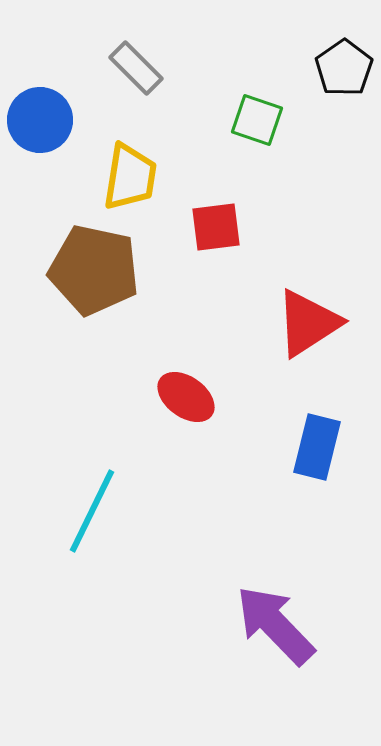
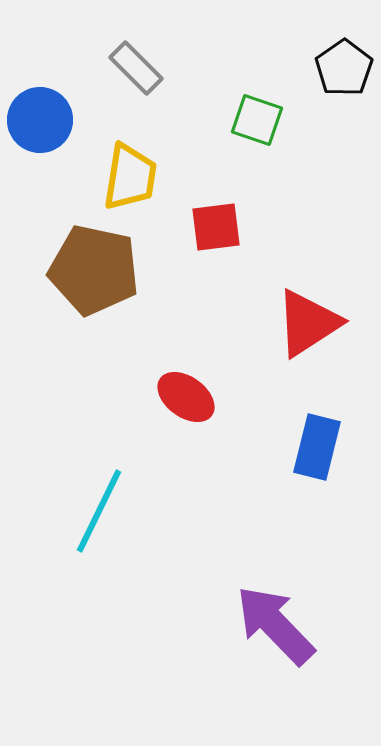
cyan line: moved 7 px right
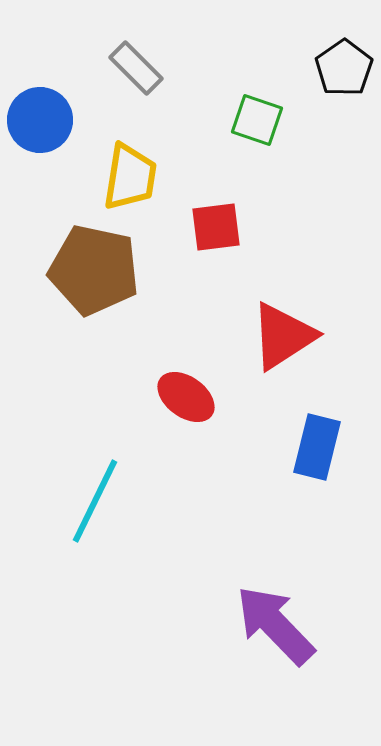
red triangle: moved 25 px left, 13 px down
cyan line: moved 4 px left, 10 px up
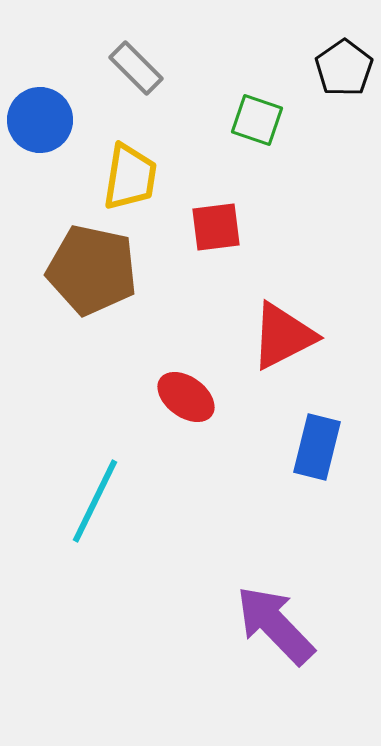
brown pentagon: moved 2 px left
red triangle: rotated 6 degrees clockwise
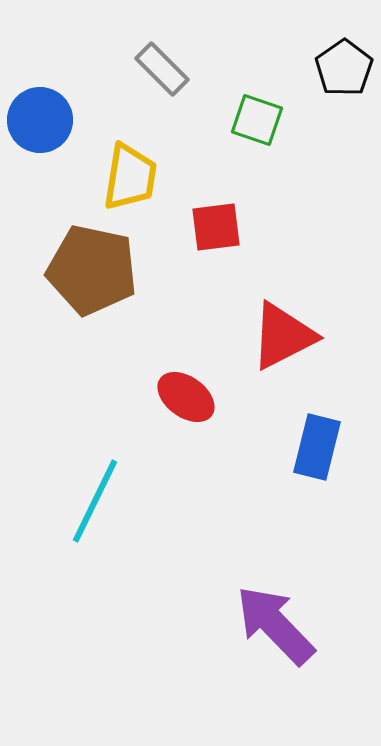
gray rectangle: moved 26 px right, 1 px down
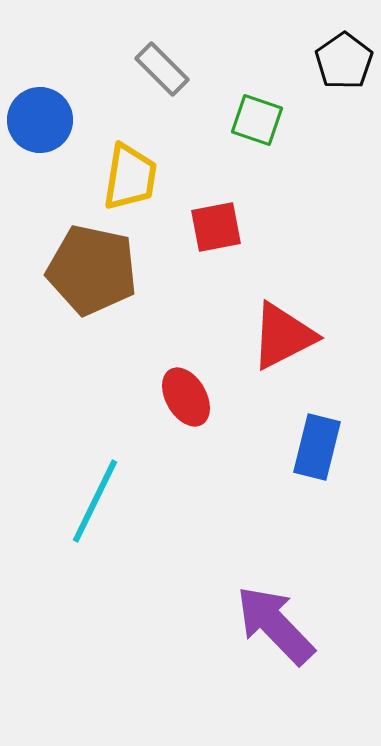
black pentagon: moved 7 px up
red square: rotated 4 degrees counterclockwise
red ellipse: rotated 24 degrees clockwise
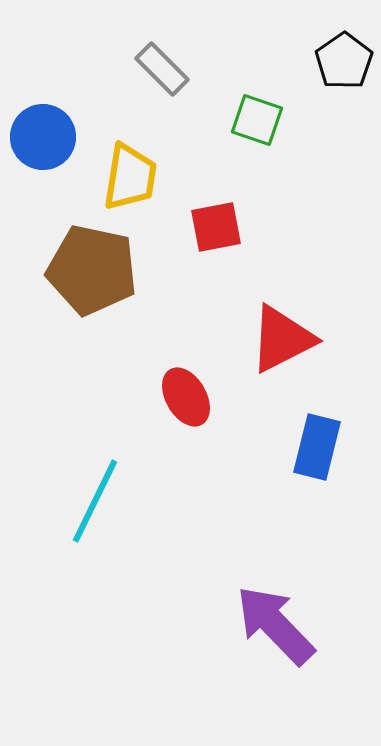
blue circle: moved 3 px right, 17 px down
red triangle: moved 1 px left, 3 px down
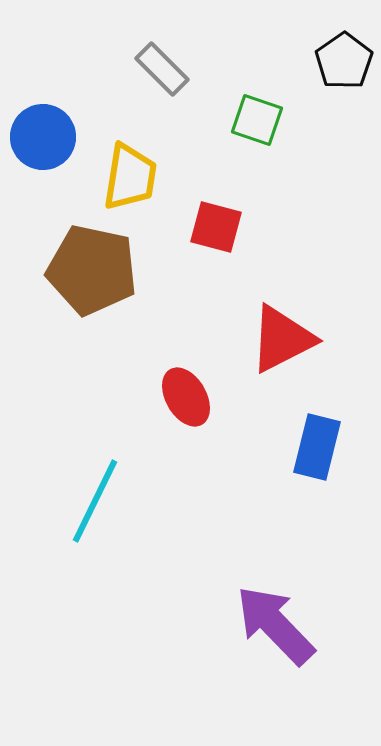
red square: rotated 26 degrees clockwise
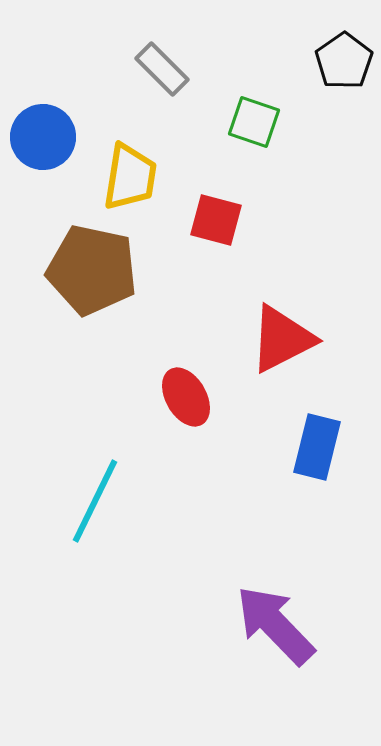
green square: moved 3 px left, 2 px down
red square: moved 7 px up
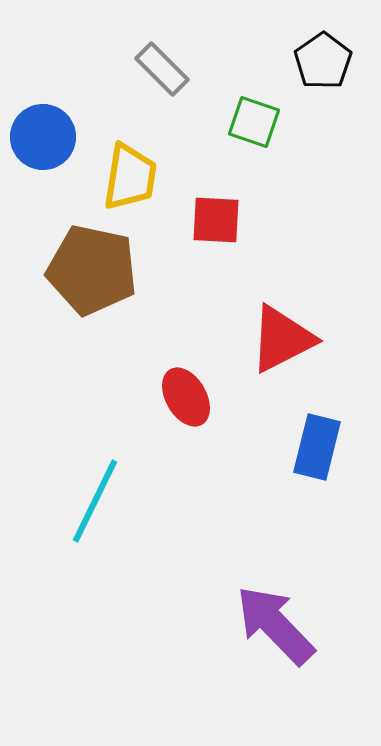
black pentagon: moved 21 px left
red square: rotated 12 degrees counterclockwise
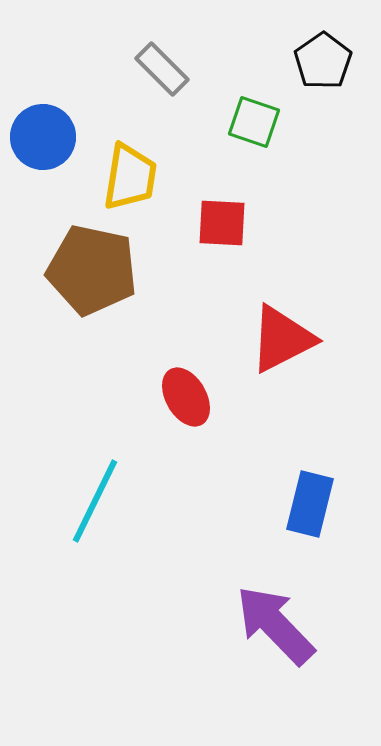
red square: moved 6 px right, 3 px down
blue rectangle: moved 7 px left, 57 px down
